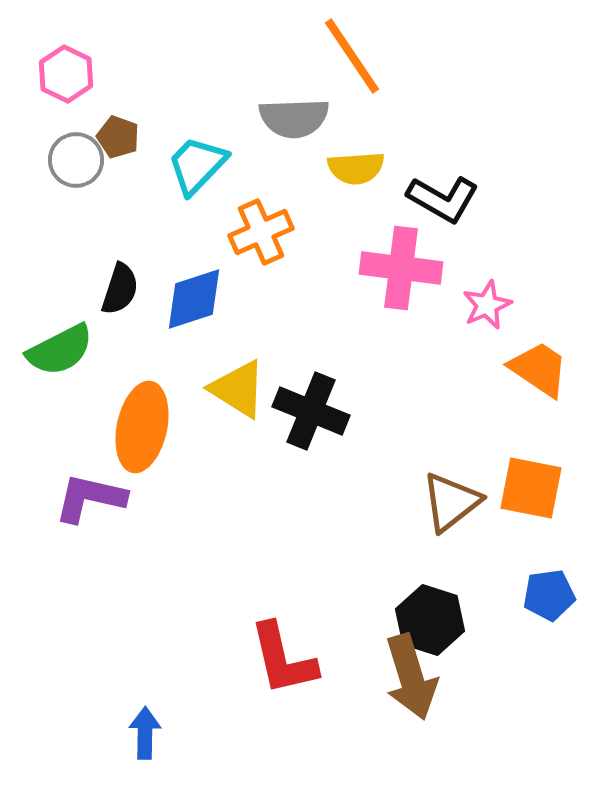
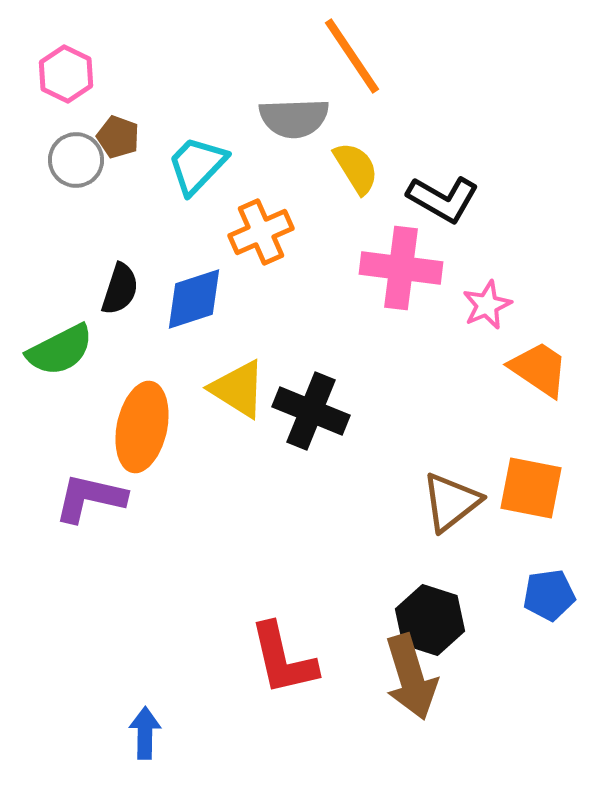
yellow semicircle: rotated 118 degrees counterclockwise
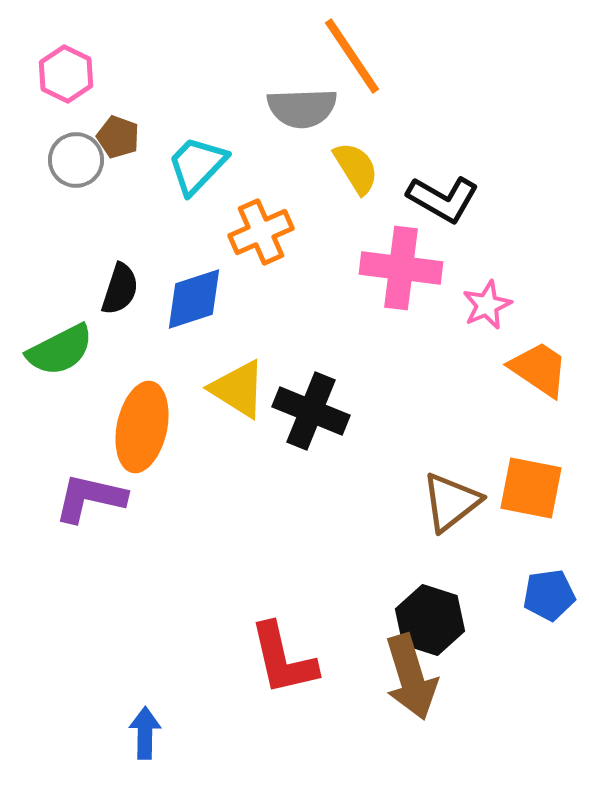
gray semicircle: moved 8 px right, 10 px up
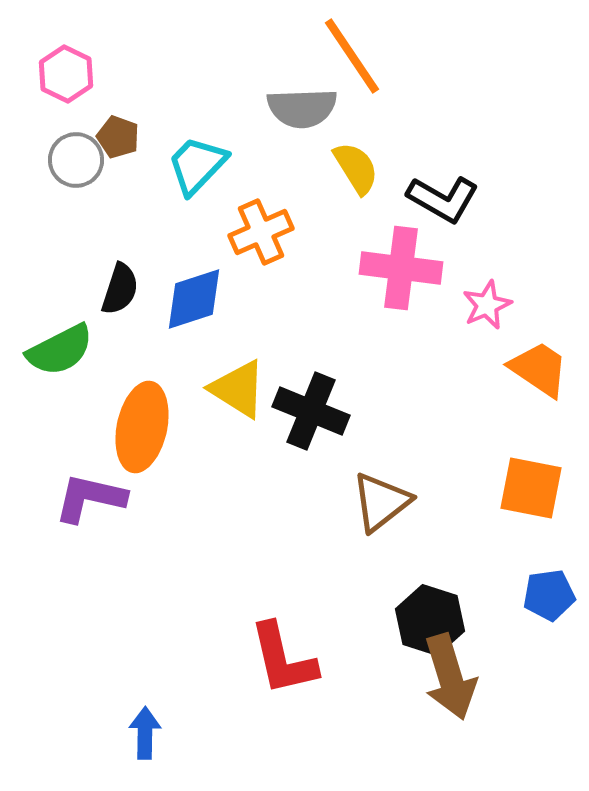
brown triangle: moved 70 px left
brown arrow: moved 39 px right
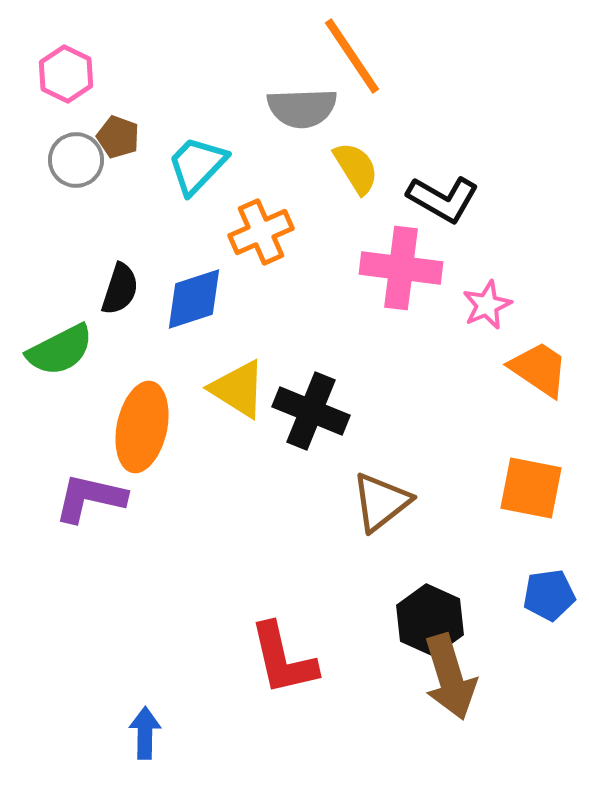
black hexagon: rotated 6 degrees clockwise
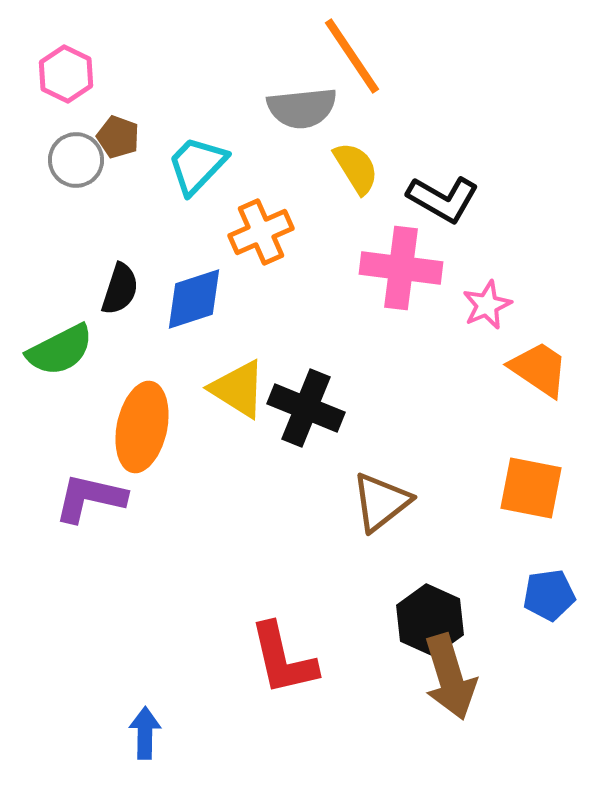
gray semicircle: rotated 4 degrees counterclockwise
black cross: moved 5 px left, 3 px up
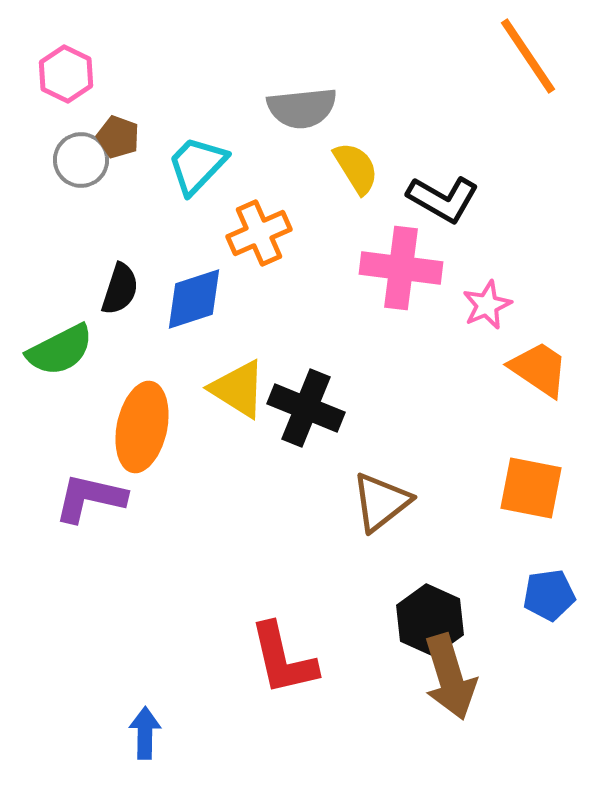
orange line: moved 176 px right
gray circle: moved 5 px right
orange cross: moved 2 px left, 1 px down
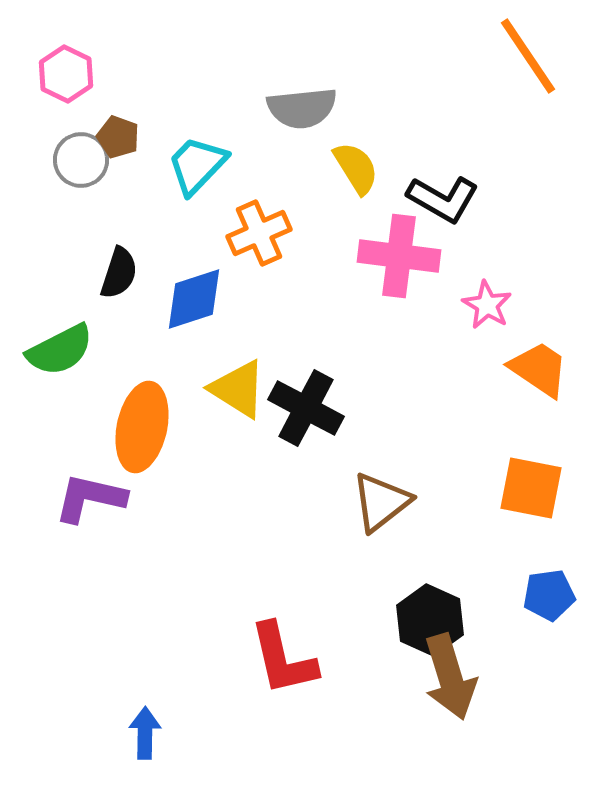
pink cross: moved 2 px left, 12 px up
black semicircle: moved 1 px left, 16 px up
pink star: rotated 18 degrees counterclockwise
black cross: rotated 6 degrees clockwise
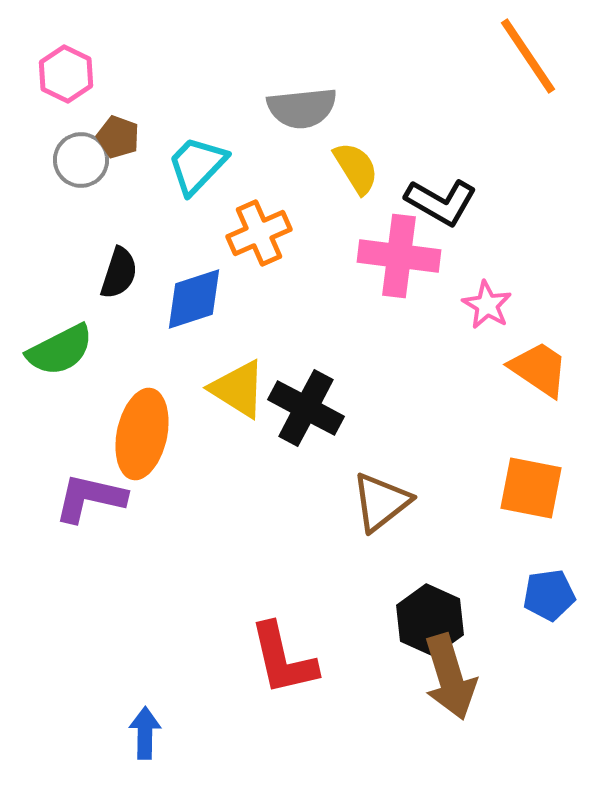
black L-shape: moved 2 px left, 3 px down
orange ellipse: moved 7 px down
